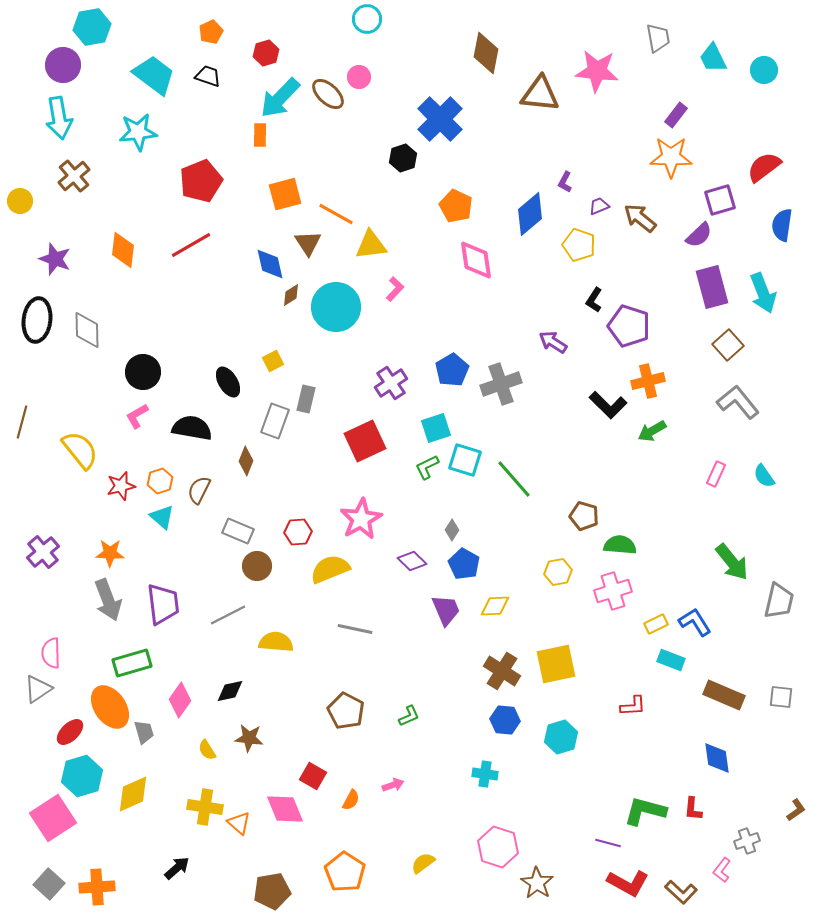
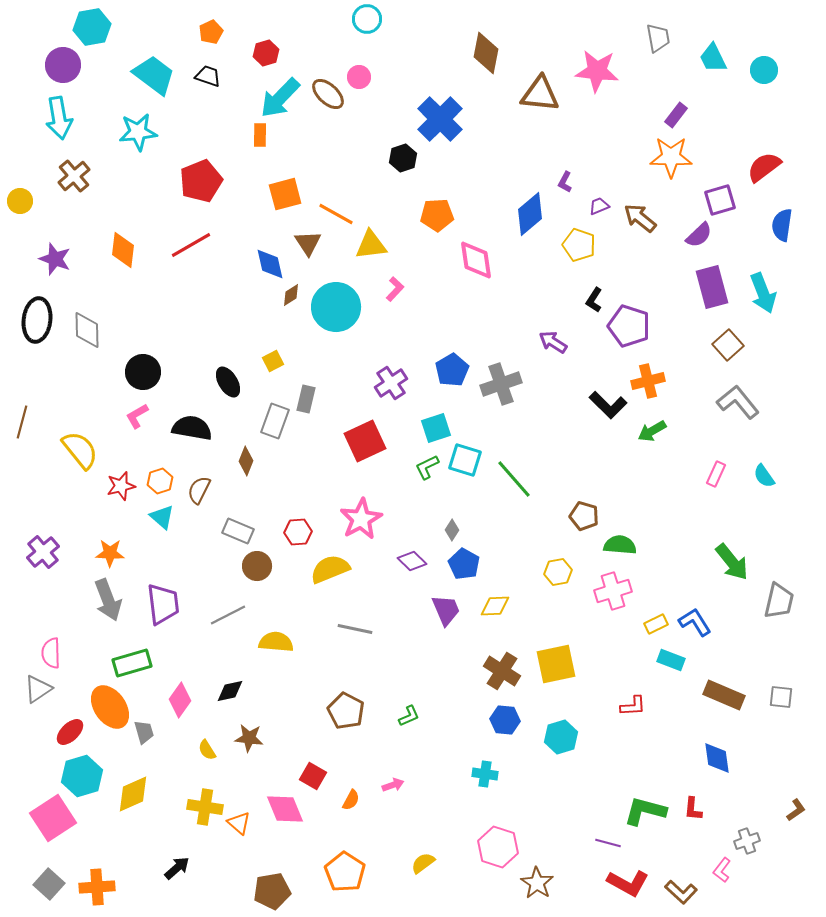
orange pentagon at (456, 206): moved 19 px left, 9 px down; rotated 28 degrees counterclockwise
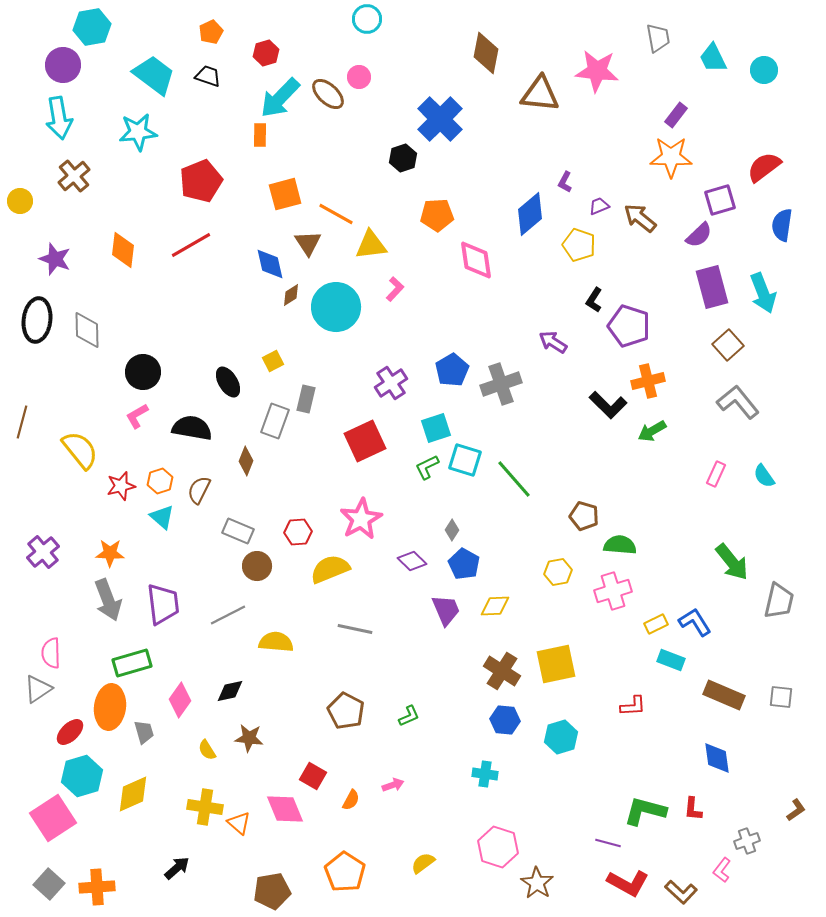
orange ellipse at (110, 707): rotated 42 degrees clockwise
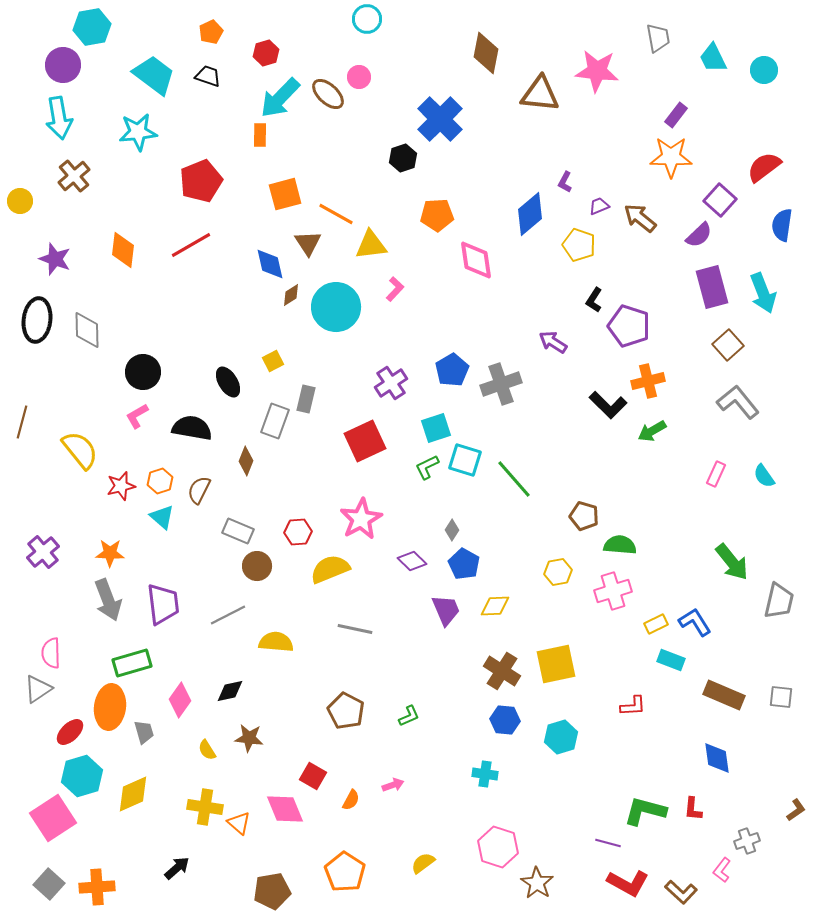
purple square at (720, 200): rotated 32 degrees counterclockwise
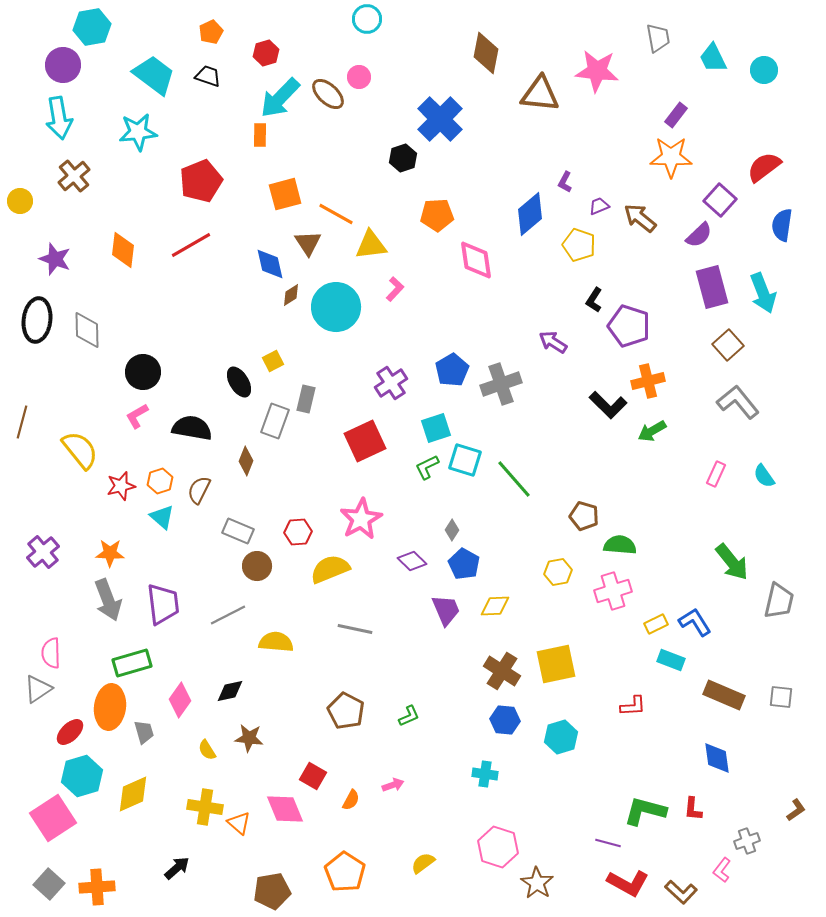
black ellipse at (228, 382): moved 11 px right
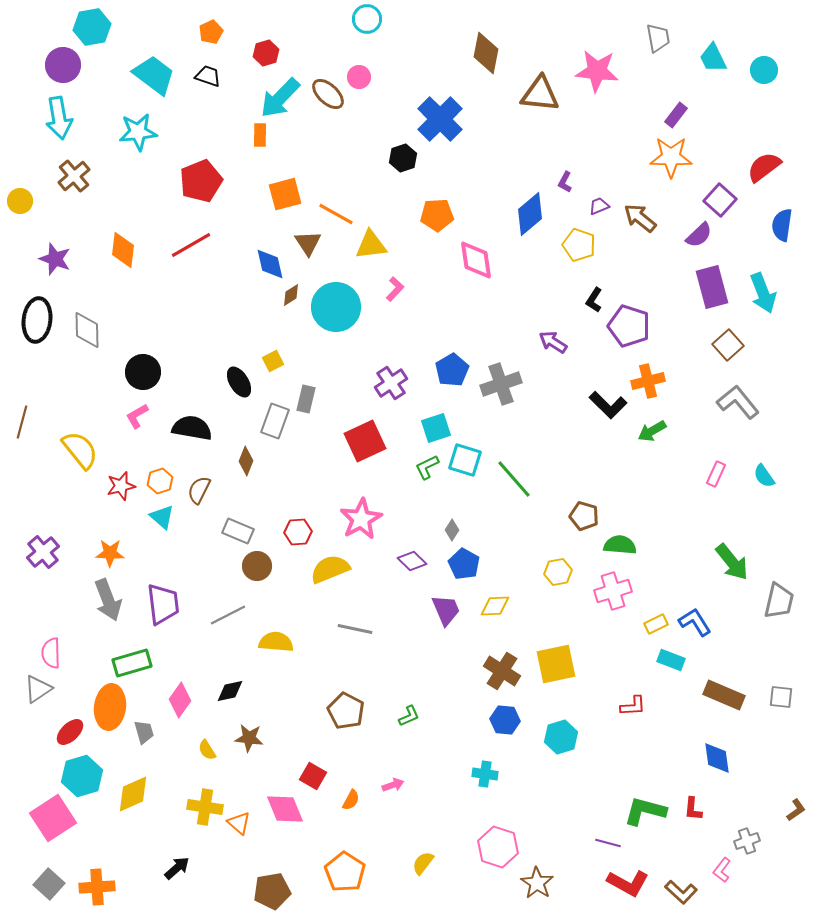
yellow semicircle at (423, 863): rotated 15 degrees counterclockwise
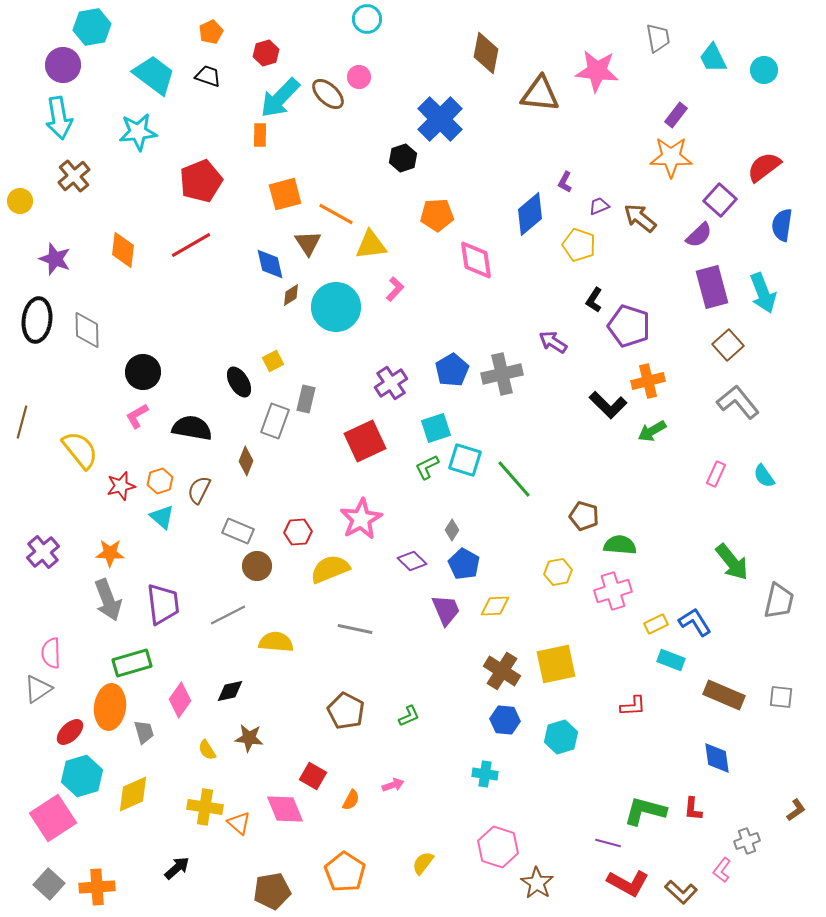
gray cross at (501, 384): moved 1 px right, 10 px up; rotated 6 degrees clockwise
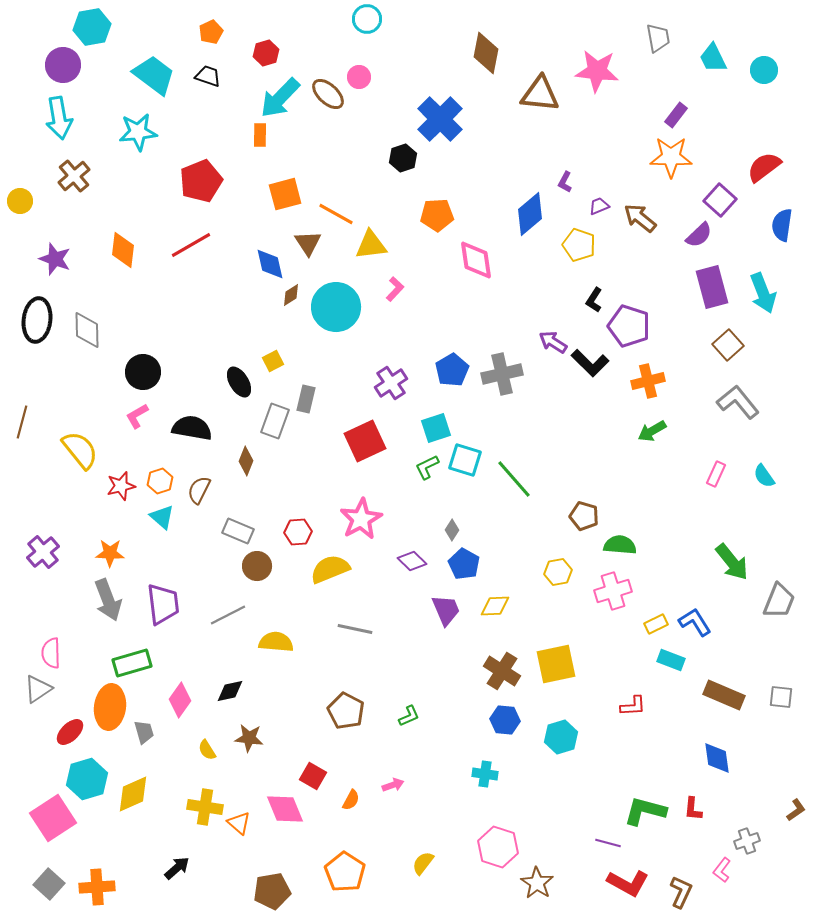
black L-shape at (608, 405): moved 18 px left, 42 px up
gray trapezoid at (779, 601): rotated 9 degrees clockwise
cyan hexagon at (82, 776): moved 5 px right, 3 px down
brown L-shape at (681, 892): rotated 108 degrees counterclockwise
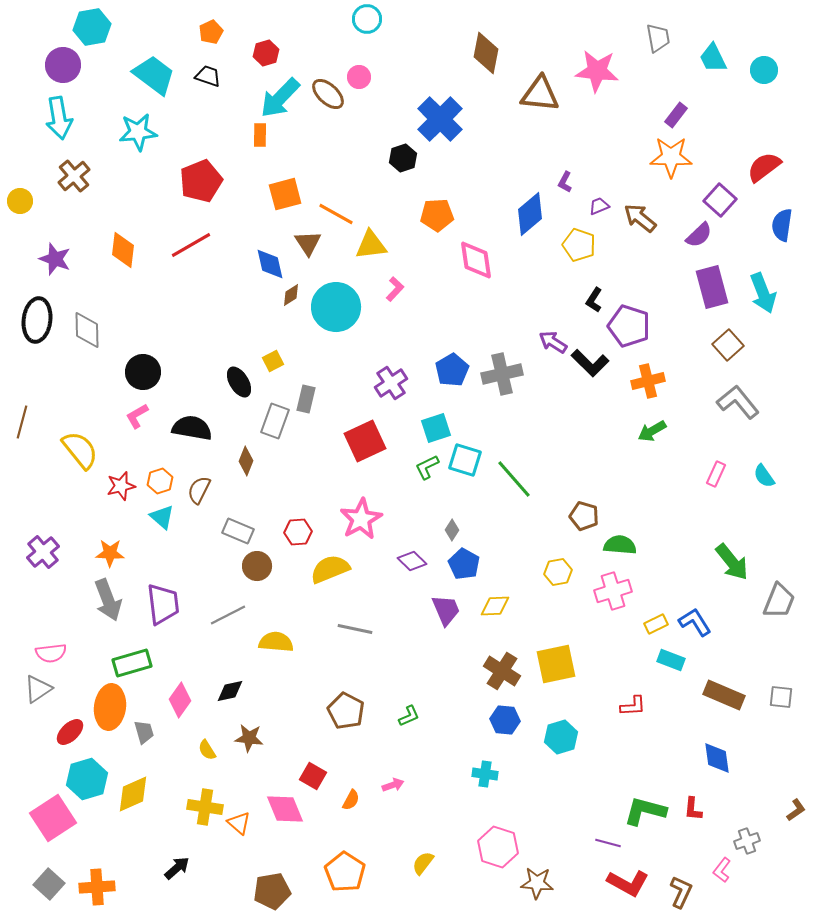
pink semicircle at (51, 653): rotated 96 degrees counterclockwise
brown star at (537, 883): rotated 28 degrees counterclockwise
